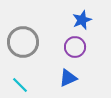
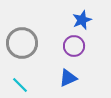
gray circle: moved 1 px left, 1 px down
purple circle: moved 1 px left, 1 px up
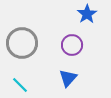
blue star: moved 5 px right, 6 px up; rotated 12 degrees counterclockwise
purple circle: moved 2 px left, 1 px up
blue triangle: rotated 24 degrees counterclockwise
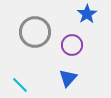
gray circle: moved 13 px right, 11 px up
